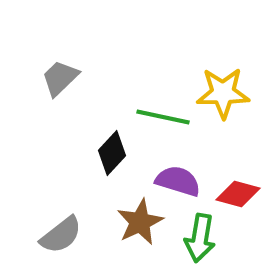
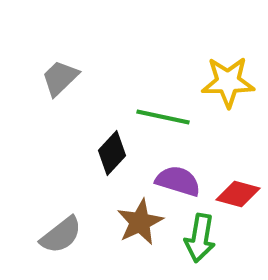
yellow star: moved 5 px right, 11 px up
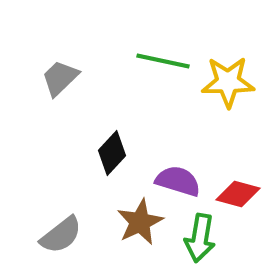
green line: moved 56 px up
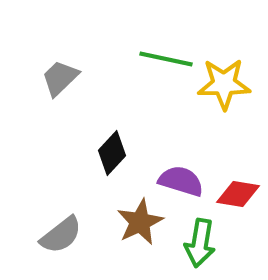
green line: moved 3 px right, 2 px up
yellow star: moved 4 px left, 2 px down
purple semicircle: moved 3 px right
red diamond: rotated 6 degrees counterclockwise
green arrow: moved 5 px down
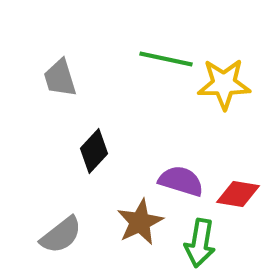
gray trapezoid: rotated 63 degrees counterclockwise
black diamond: moved 18 px left, 2 px up
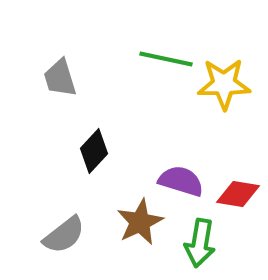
gray semicircle: moved 3 px right
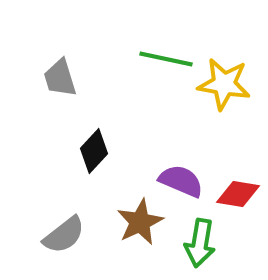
yellow star: rotated 10 degrees clockwise
purple semicircle: rotated 6 degrees clockwise
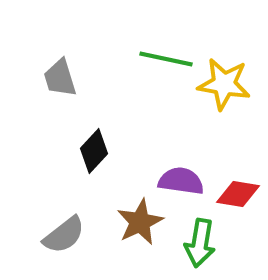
purple semicircle: rotated 15 degrees counterclockwise
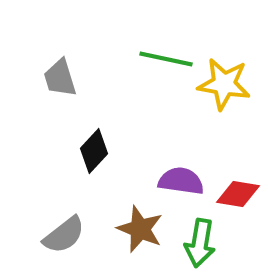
brown star: moved 7 px down; rotated 24 degrees counterclockwise
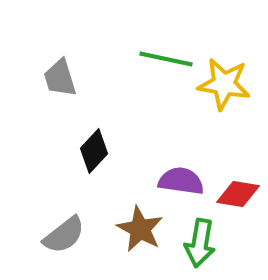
brown star: rotated 6 degrees clockwise
